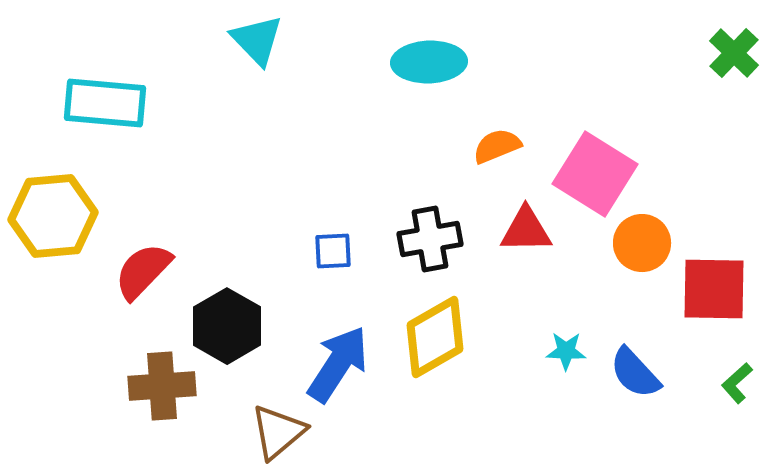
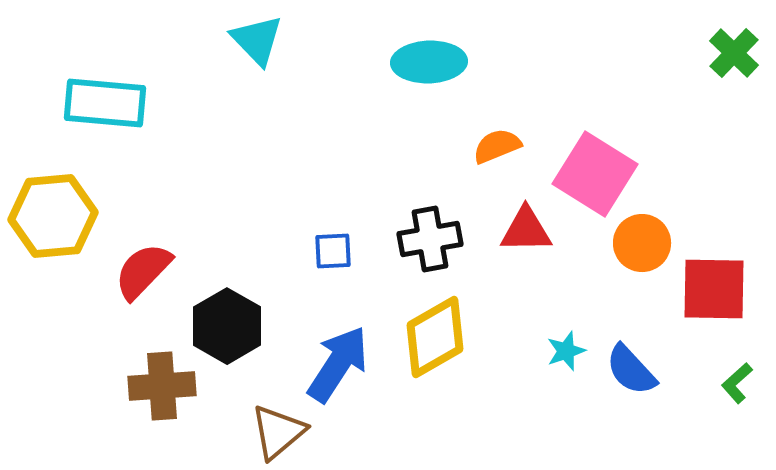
cyan star: rotated 21 degrees counterclockwise
blue semicircle: moved 4 px left, 3 px up
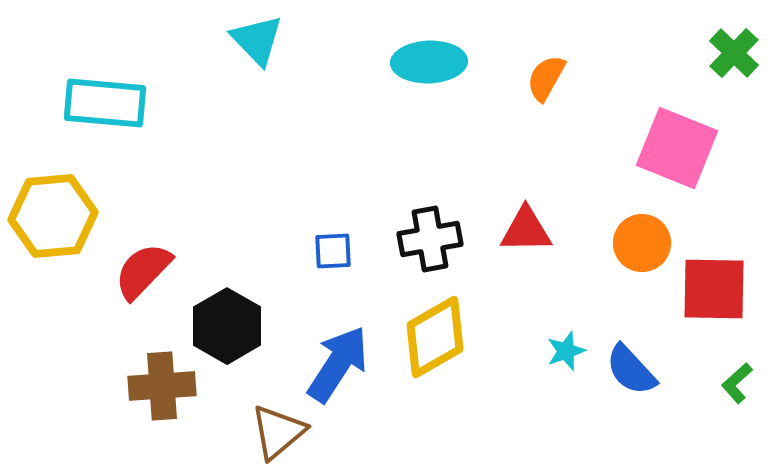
orange semicircle: moved 49 px right, 68 px up; rotated 39 degrees counterclockwise
pink square: moved 82 px right, 26 px up; rotated 10 degrees counterclockwise
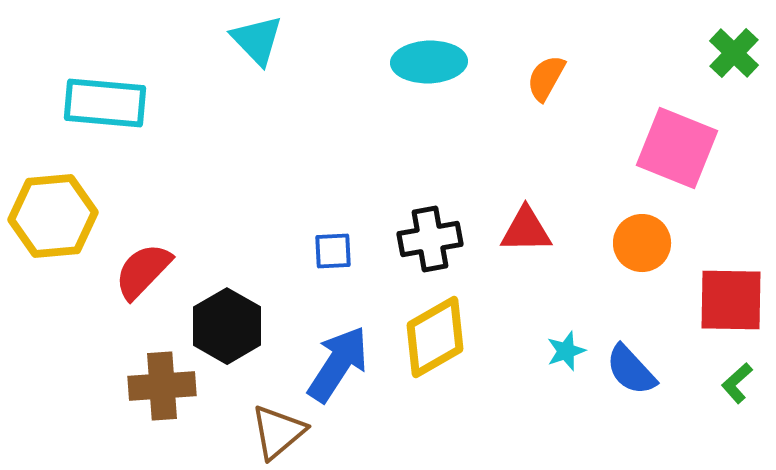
red square: moved 17 px right, 11 px down
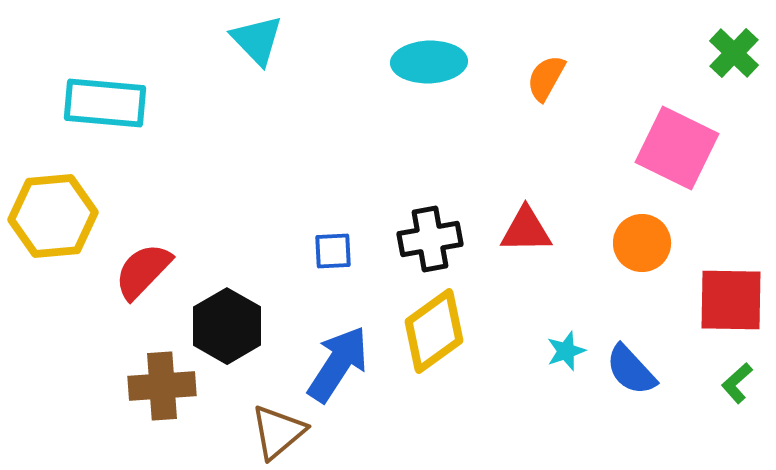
pink square: rotated 4 degrees clockwise
yellow diamond: moved 1 px left, 6 px up; rotated 6 degrees counterclockwise
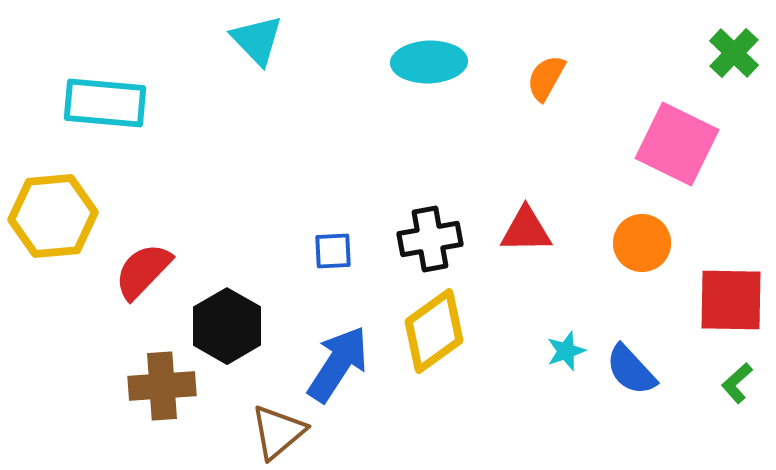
pink square: moved 4 px up
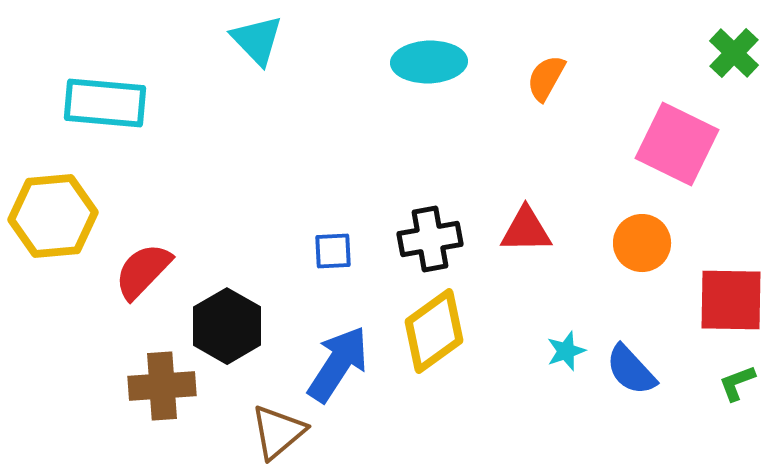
green L-shape: rotated 21 degrees clockwise
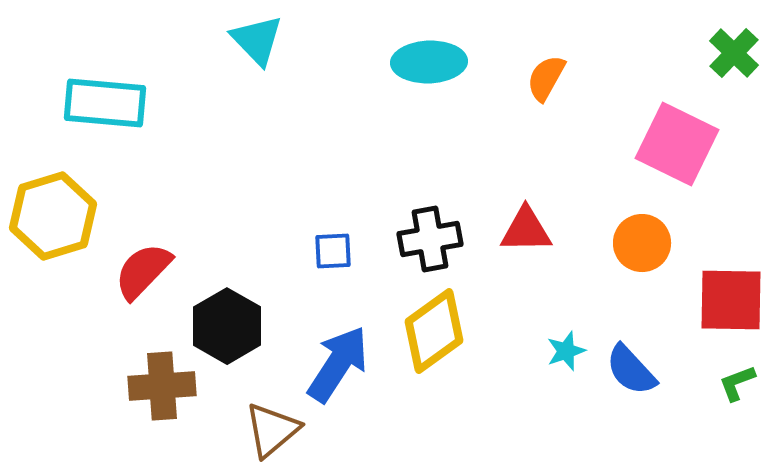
yellow hexagon: rotated 12 degrees counterclockwise
brown triangle: moved 6 px left, 2 px up
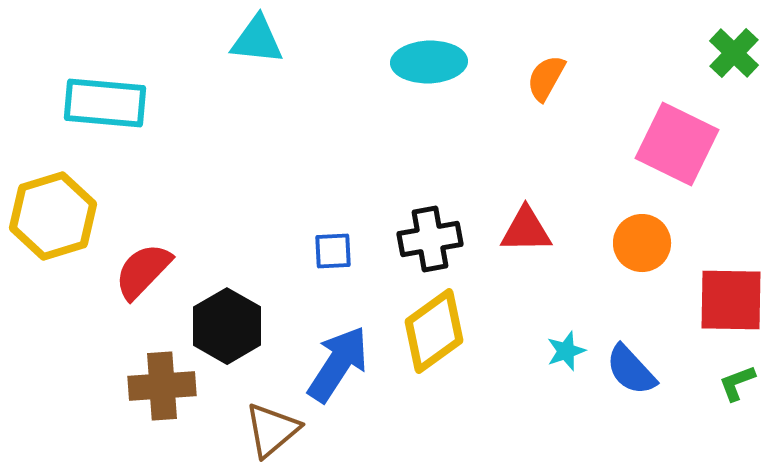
cyan triangle: rotated 40 degrees counterclockwise
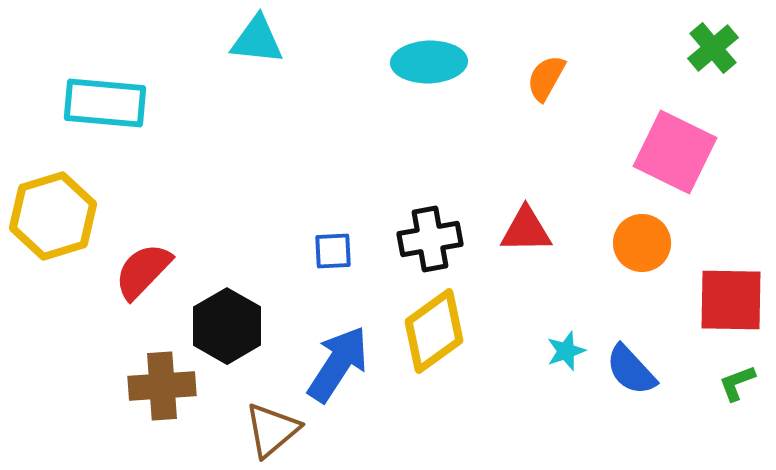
green cross: moved 21 px left, 5 px up; rotated 6 degrees clockwise
pink square: moved 2 px left, 8 px down
